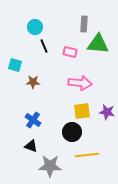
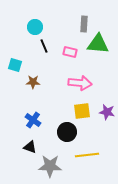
black circle: moved 5 px left
black triangle: moved 1 px left, 1 px down
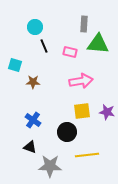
pink arrow: moved 1 px right, 2 px up; rotated 15 degrees counterclockwise
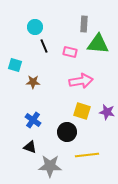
yellow square: rotated 24 degrees clockwise
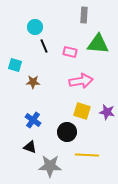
gray rectangle: moved 9 px up
yellow line: rotated 10 degrees clockwise
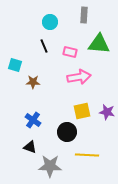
cyan circle: moved 15 px right, 5 px up
green triangle: moved 1 px right
pink arrow: moved 2 px left, 4 px up
yellow square: rotated 30 degrees counterclockwise
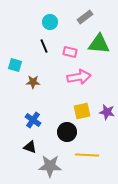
gray rectangle: moved 1 px right, 2 px down; rotated 49 degrees clockwise
